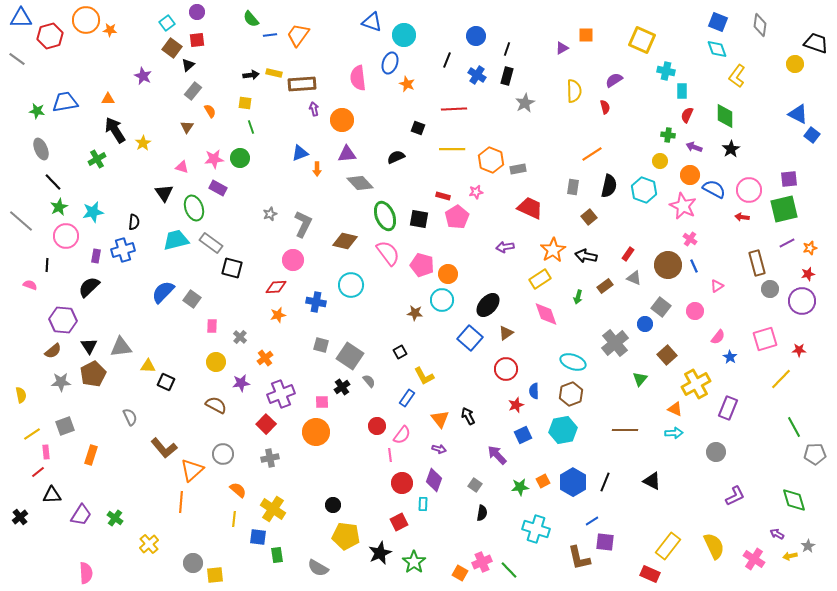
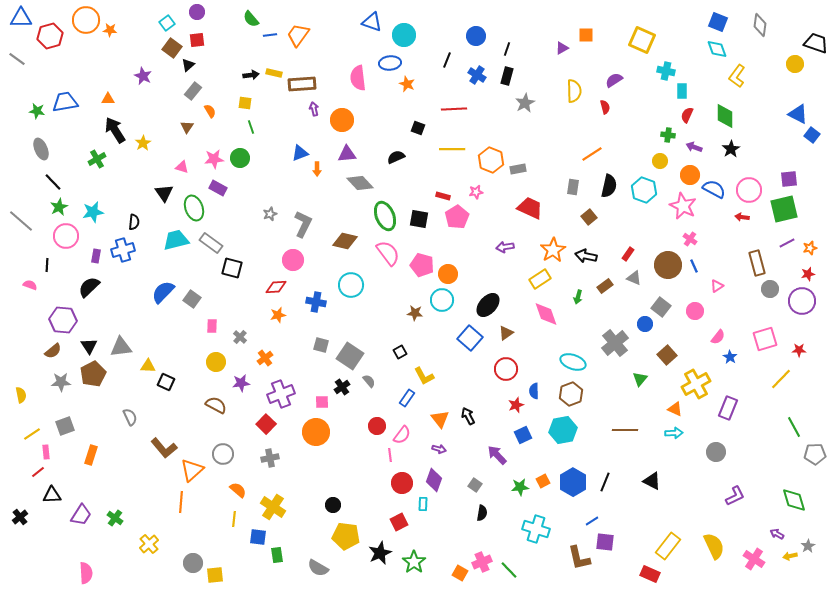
blue ellipse at (390, 63): rotated 65 degrees clockwise
yellow cross at (273, 509): moved 2 px up
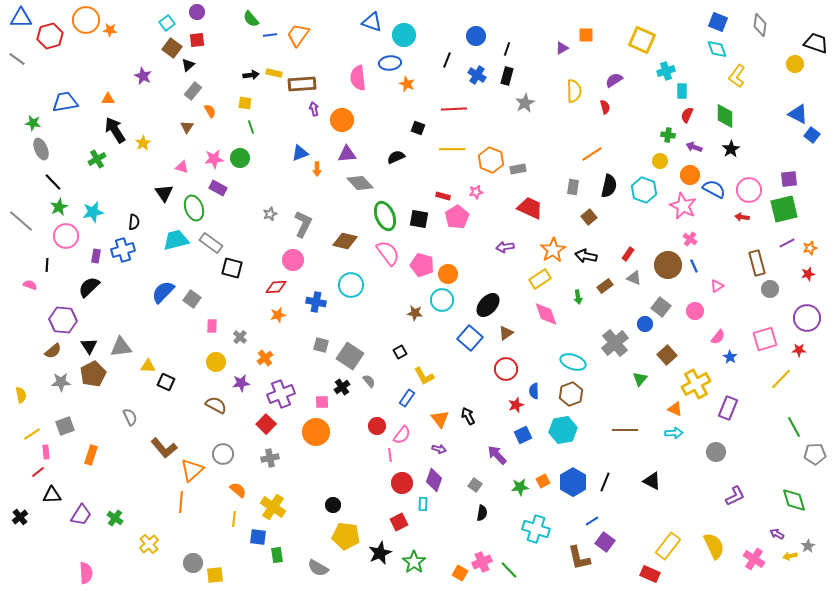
cyan cross at (666, 71): rotated 30 degrees counterclockwise
green star at (37, 111): moved 4 px left, 12 px down
green arrow at (578, 297): rotated 24 degrees counterclockwise
purple circle at (802, 301): moved 5 px right, 17 px down
purple square at (605, 542): rotated 30 degrees clockwise
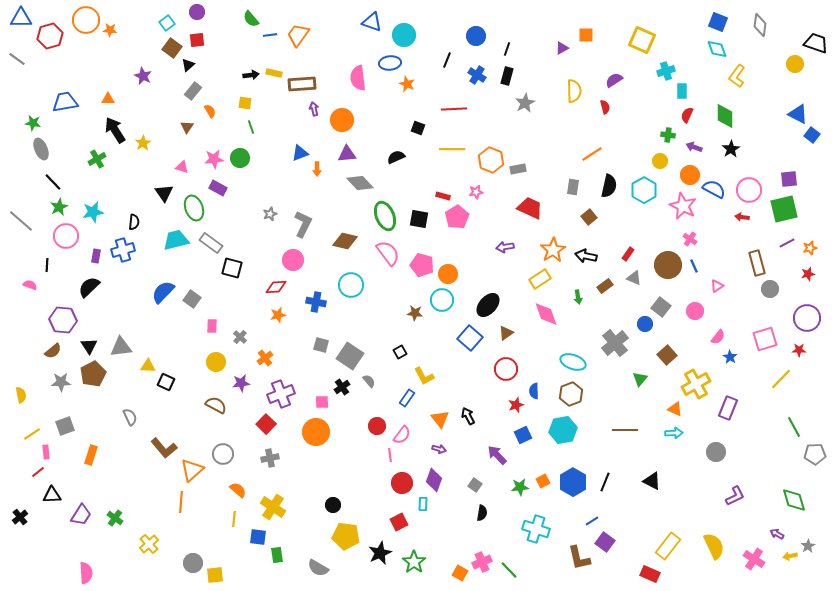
cyan hexagon at (644, 190): rotated 10 degrees clockwise
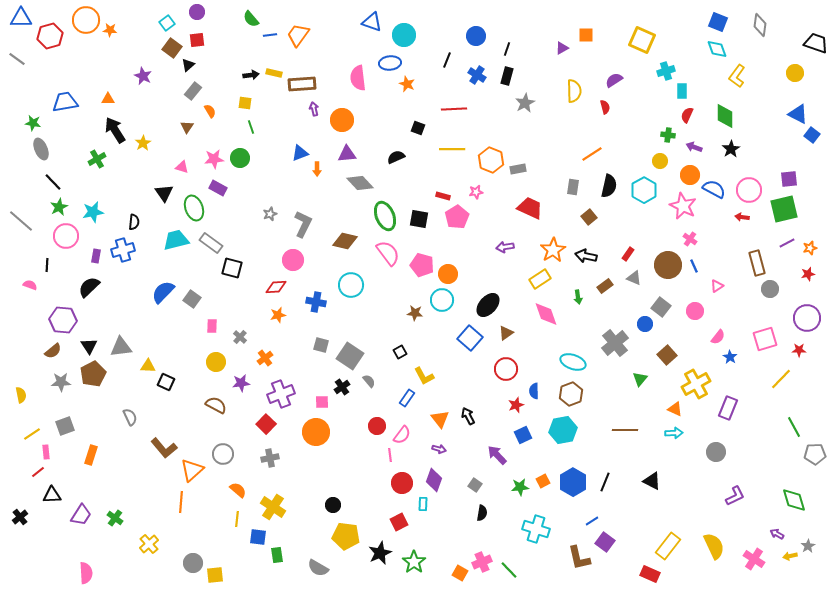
yellow circle at (795, 64): moved 9 px down
yellow line at (234, 519): moved 3 px right
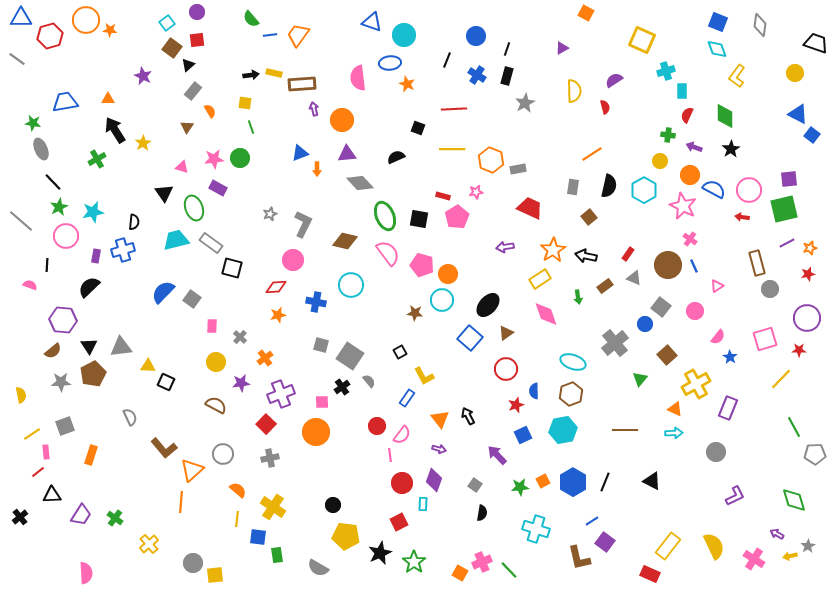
orange square at (586, 35): moved 22 px up; rotated 28 degrees clockwise
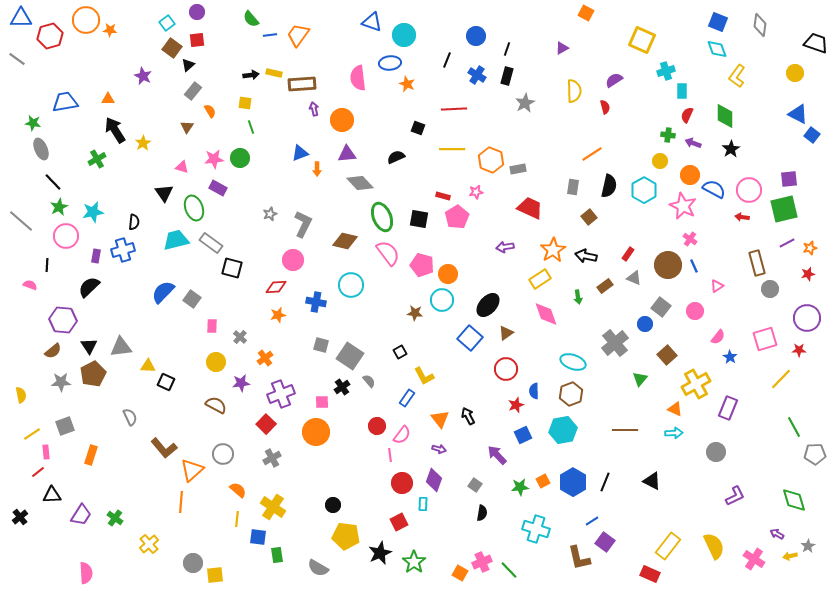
purple arrow at (694, 147): moved 1 px left, 4 px up
green ellipse at (385, 216): moved 3 px left, 1 px down
gray cross at (270, 458): moved 2 px right; rotated 18 degrees counterclockwise
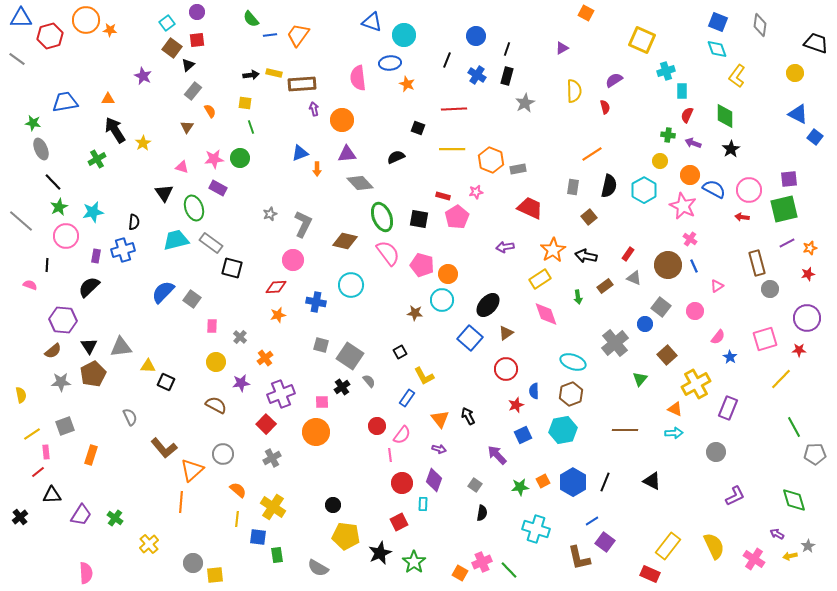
blue square at (812, 135): moved 3 px right, 2 px down
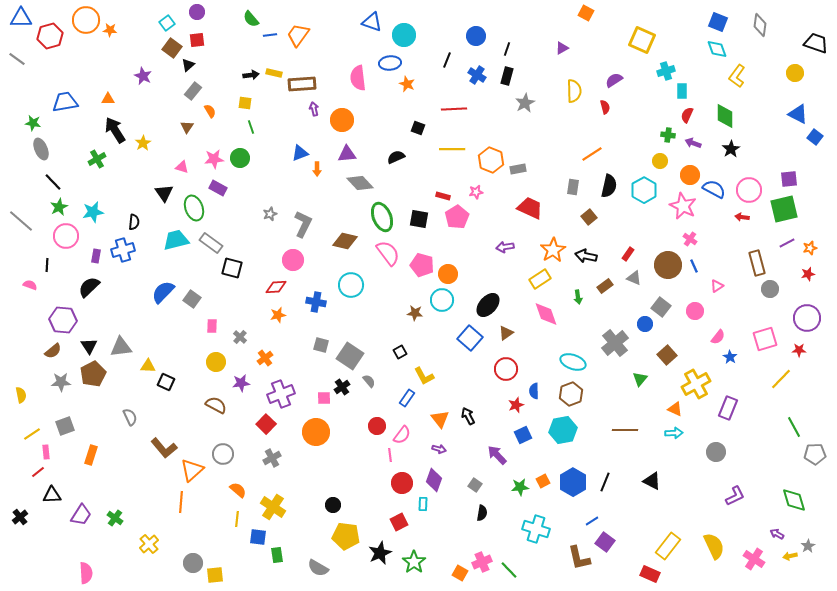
pink square at (322, 402): moved 2 px right, 4 px up
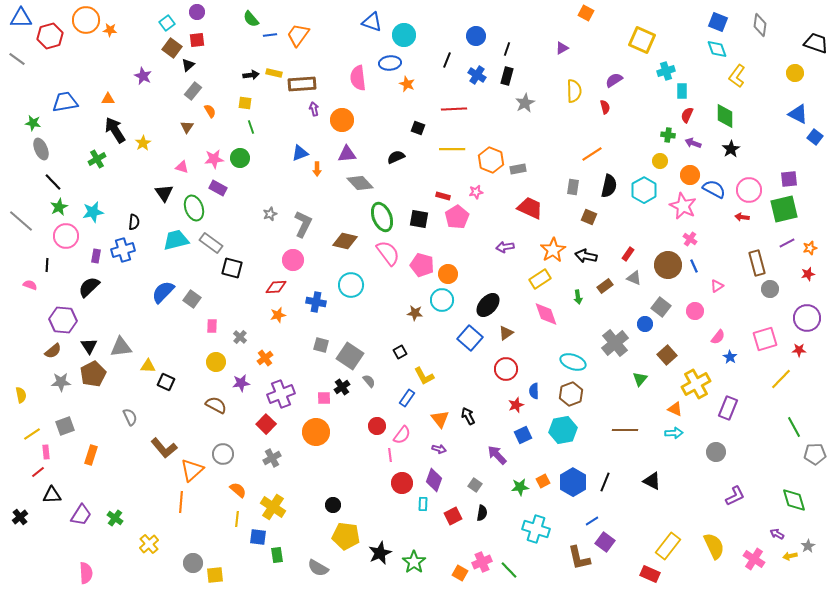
brown square at (589, 217): rotated 28 degrees counterclockwise
red square at (399, 522): moved 54 px right, 6 px up
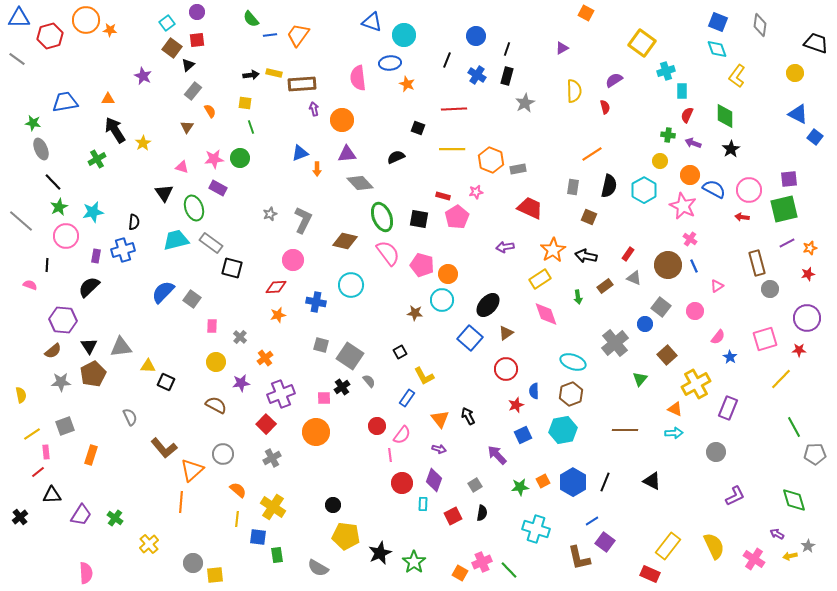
blue triangle at (21, 18): moved 2 px left
yellow square at (642, 40): moved 3 px down; rotated 12 degrees clockwise
gray L-shape at (303, 224): moved 4 px up
gray square at (475, 485): rotated 24 degrees clockwise
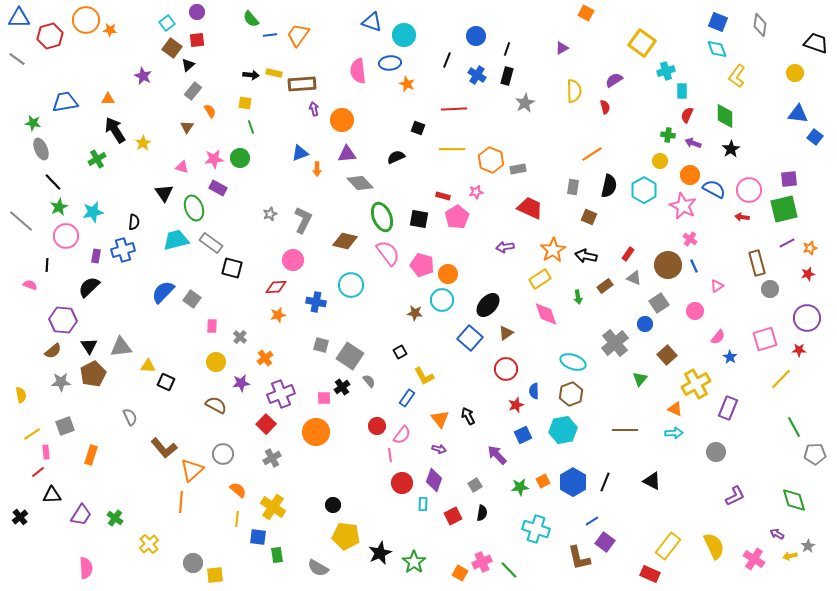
black arrow at (251, 75): rotated 14 degrees clockwise
pink semicircle at (358, 78): moved 7 px up
blue triangle at (798, 114): rotated 20 degrees counterclockwise
gray square at (661, 307): moved 2 px left, 4 px up; rotated 18 degrees clockwise
pink semicircle at (86, 573): moved 5 px up
